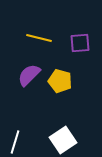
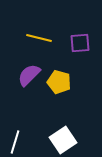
yellow pentagon: moved 1 px left, 1 px down
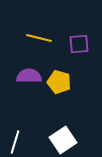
purple square: moved 1 px left, 1 px down
purple semicircle: moved 1 px down; rotated 45 degrees clockwise
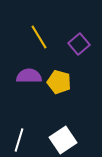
yellow line: moved 1 px up; rotated 45 degrees clockwise
purple square: rotated 35 degrees counterclockwise
white line: moved 4 px right, 2 px up
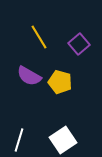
purple semicircle: rotated 150 degrees counterclockwise
yellow pentagon: moved 1 px right
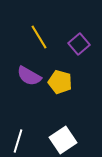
white line: moved 1 px left, 1 px down
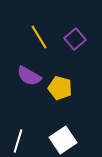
purple square: moved 4 px left, 5 px up
yellow pentagon: moved 6 px down
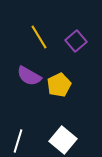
purple square: moved 1 px right, 2 px down
yellow pentagon: moved 1 px left, 3 px up; rotated 30 degrees clockwise
white square: rotated 16 degrees counterclockwise
